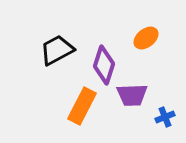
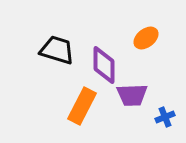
black trapezoid: rotated 45 degrees clockwise
purple diamond: rotated 18 degrees counterclockwise
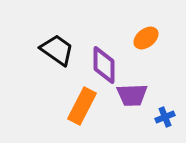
black trapezoid: rotated 18 degrees clockwise
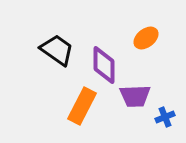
purple trapezoid: moved 3 px right, 1 px down
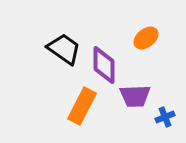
black trapezoid: moved 7 px right, 1 px up
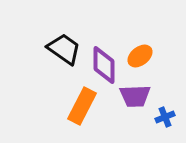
orange ellipse: moved 6 px left, 18 px down
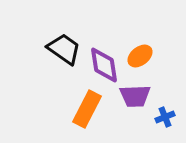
purple diamond: rotated 9 degrees counterclockwise
orange rectangle: moved 5 px right, 3 px down
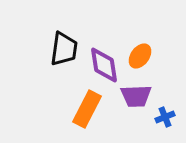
black trapezoid: rotated 63 degrees clockwise
orange ellipse: rotated 15 degrees counterclockwise
purple trapezoid: moved 1 px right
